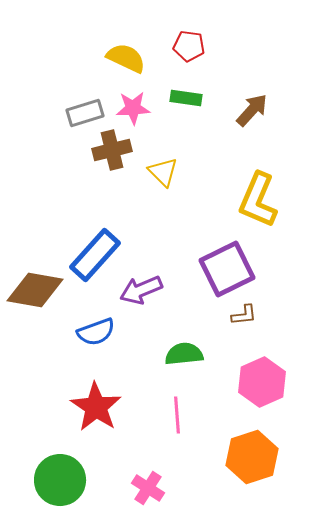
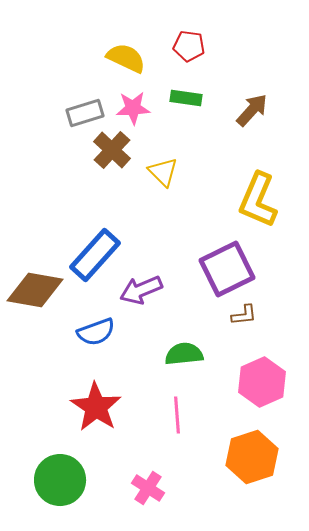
brown cross: rotated 33 degrees counterclockwise
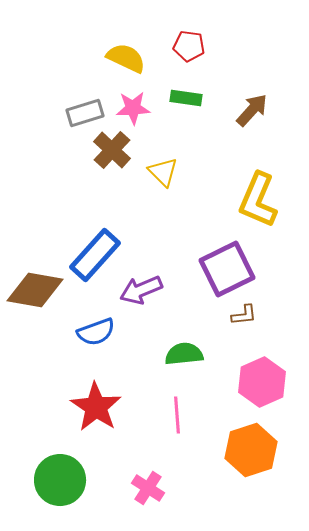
orange hexagon: moved 1 px left, 7 px up
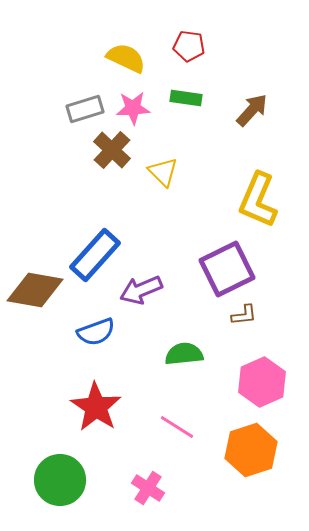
gray rectangle: moved 4 px up
pink line: moved 12 px down; rotated 54 degrees counterclockwise
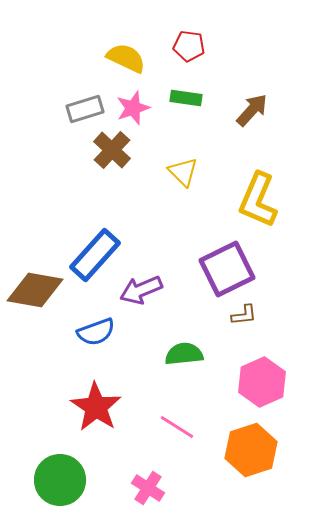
pink star: rotated 16 degrees counterclockwise
yellow triangle: moved 20 px right
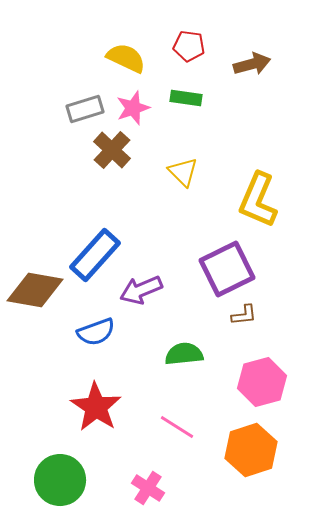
brown arrow: moved 46 px up; rotated 33 degrees clockwise
pink hexagon: rotated 9 degrees clockwise
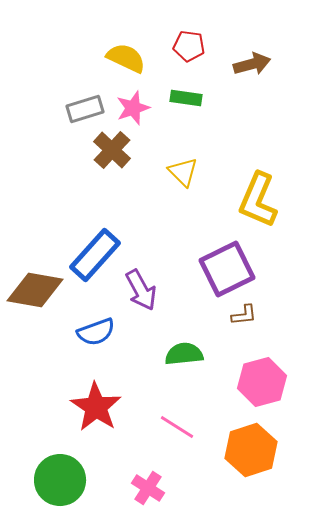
purple arrow: rotated 96 degrees counterclockwise
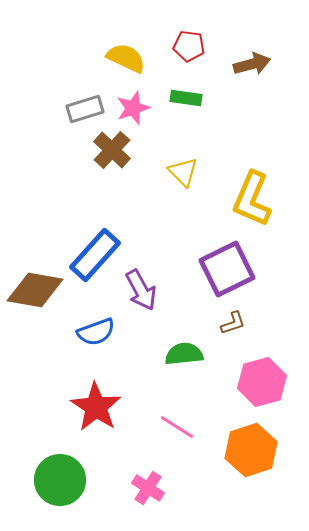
yellow L-shape: moved 6 px left, 1 px up
brown L-shape: moved 11 px left, 8 px down; rotated 12 degrees counterclockwise
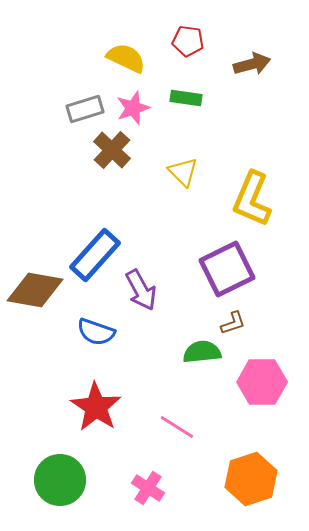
red pentagon: moved 1 px left, 5 px up
blue semicircle: rotated 39 degrees clockwise
green semicircle: moved 18 px right, 2 px up
pink hexagon: rotated 15 degrees clockwise
orange hexagon: moved 29 px down
